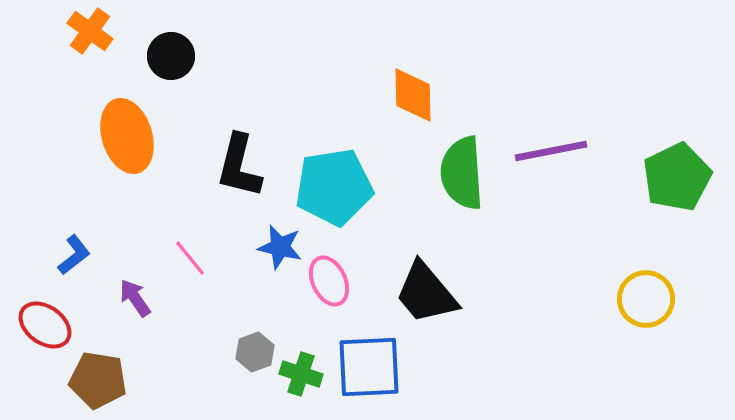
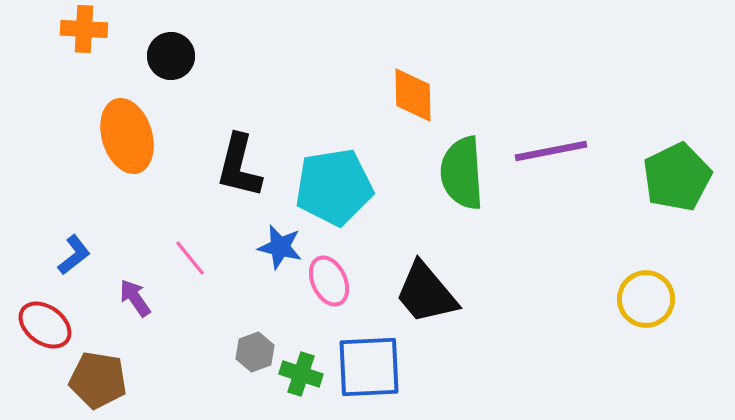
orange cross: moved 6 px left, 2 px up; rotated 33 degrees counterclockwise
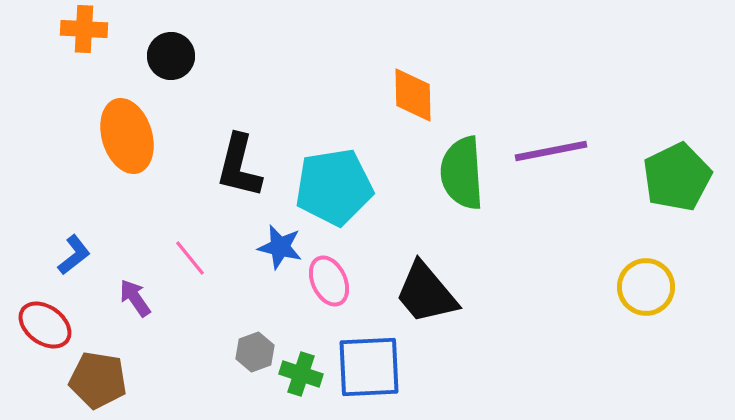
yellow circle: moved 12 px up
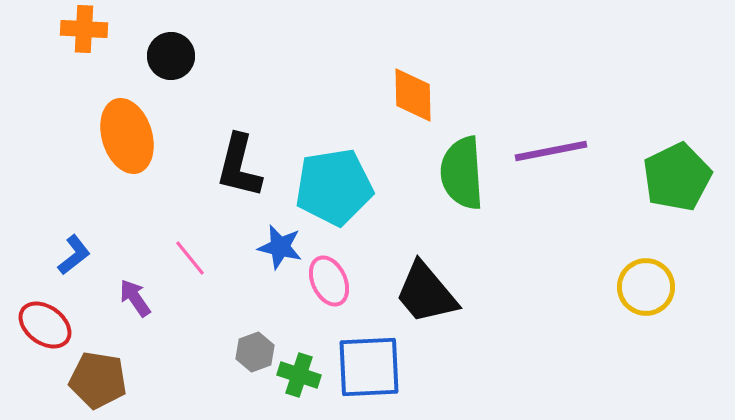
green cross: moved 2 px left, 1 px down
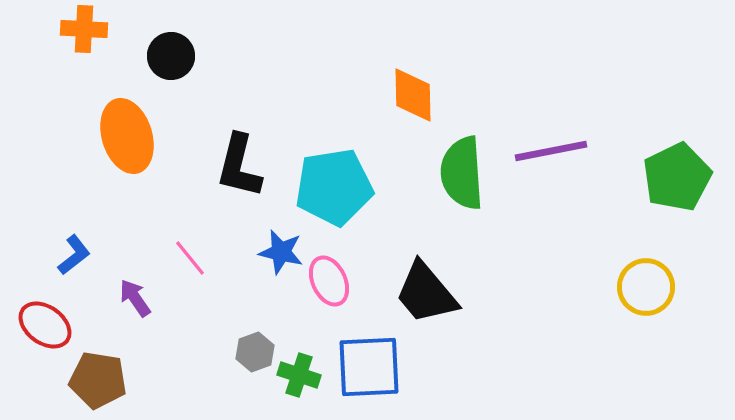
blue star: moved 1 px right, 5 px down
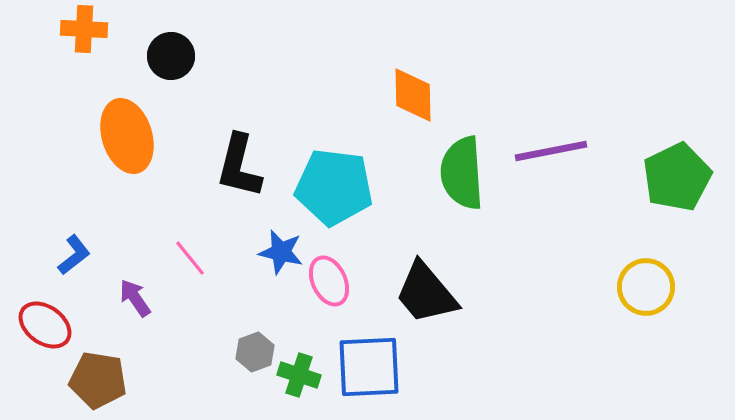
cyan pentagon: rotated 16 degrees clockwise
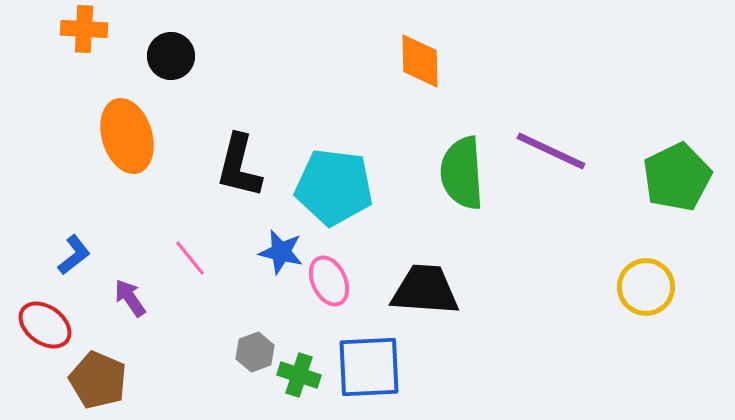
orange diamond: moved 7 px right, 34 px up
purple line: rotated 36 degrees clockwise
black trapezoid: moved 1 px left, 3 px up; rotated 134 degrees clockwise
purple arrow: moved 5 px left
brown pentagon: rotated 14 degrees clockwise
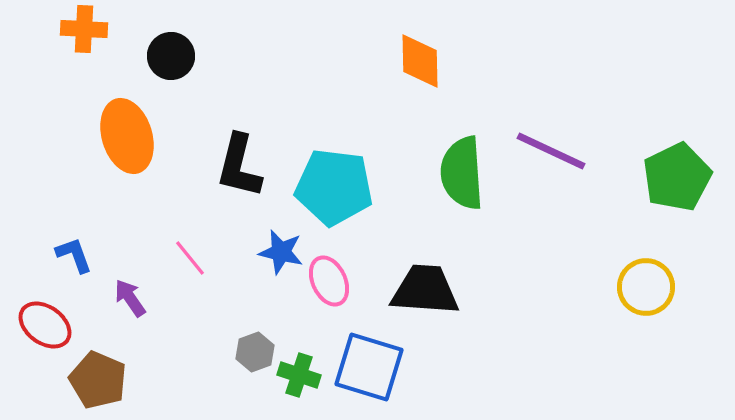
blue L-shape: rotated 72 degrees counterclockwise
blue square: rotated 20 degrees clockwise
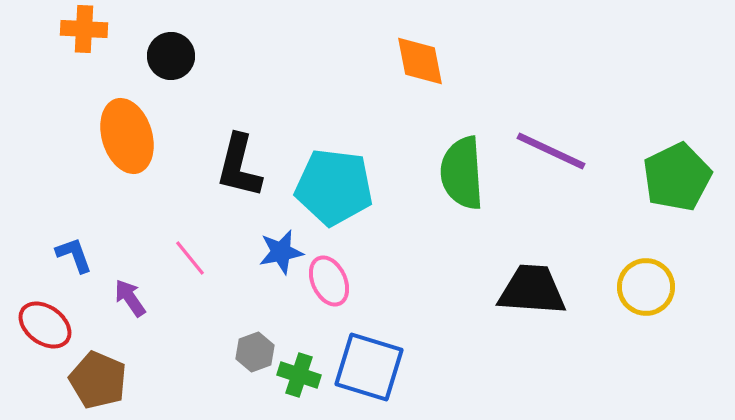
orange diamond: rotated 10 degrees counterclockwise
blue star: rotated 24 degrees counterclockwise
black trapezoid: moved 107 px right
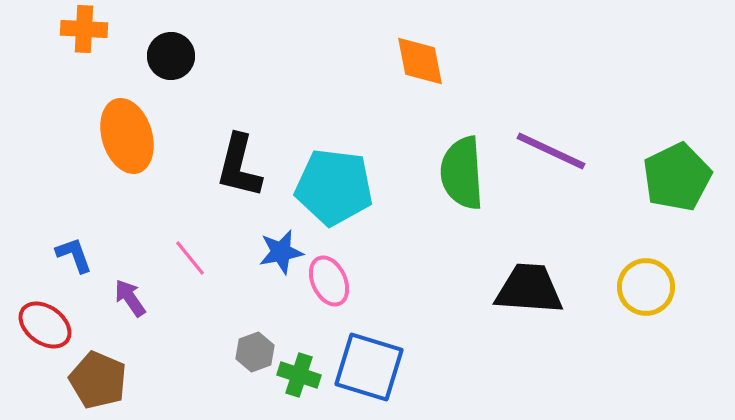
black trapezoid: moved 3 px left, 1 px up
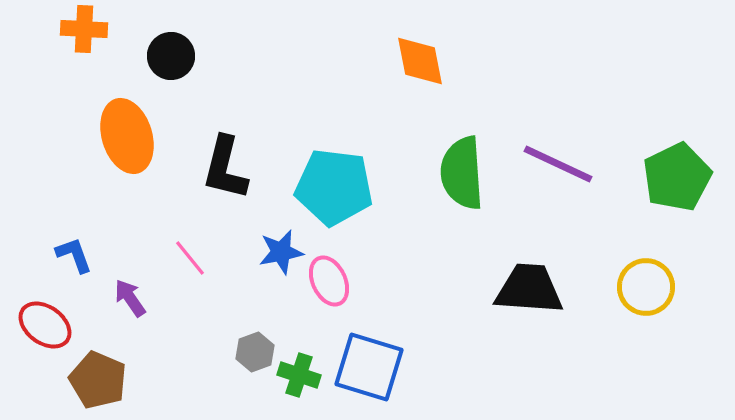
purple line: moved 7 px right, 13 px down
black L-shape: moved 14 px left, 2 px down
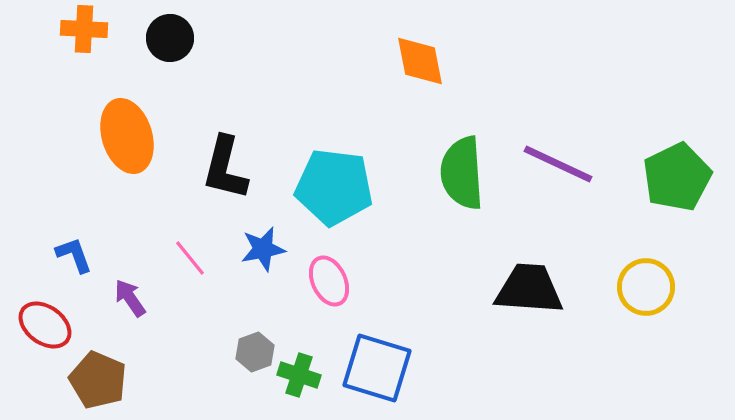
black circle: moved 1 px left, 18 px up
blue star: moved 18 px left, 3 px up
blue square: moved 8 px right, 1 px down
